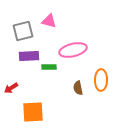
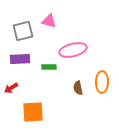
purple rectangle: moved 9 px left, 3 px down
orange ellipse: moved 1 px right, 2 px down
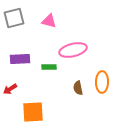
gray square: moved 9 px left, 13 px up
red arrow: moved 1 px left, 1 px down
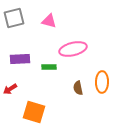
pink ellipse: moved 1 px up
orange square: moved 1 px right; rotated 20 degrees clockwise
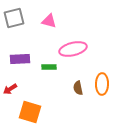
orange ellipse: moved 2 px down
orange square: moved 4 px left
